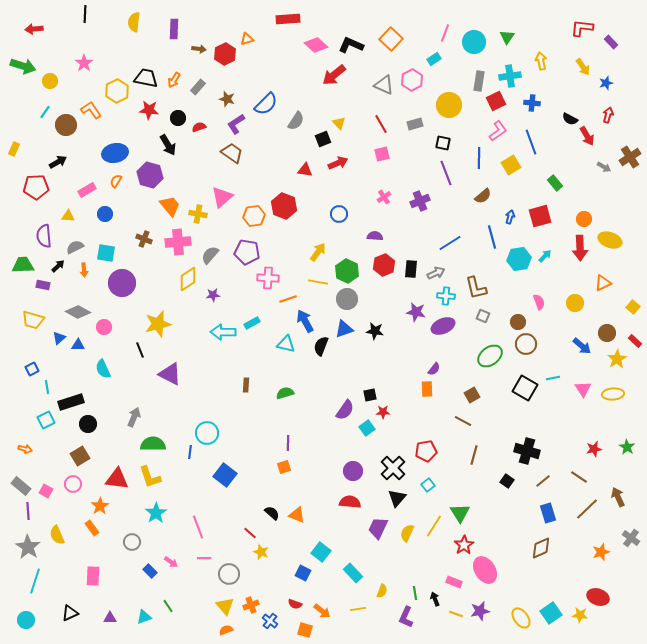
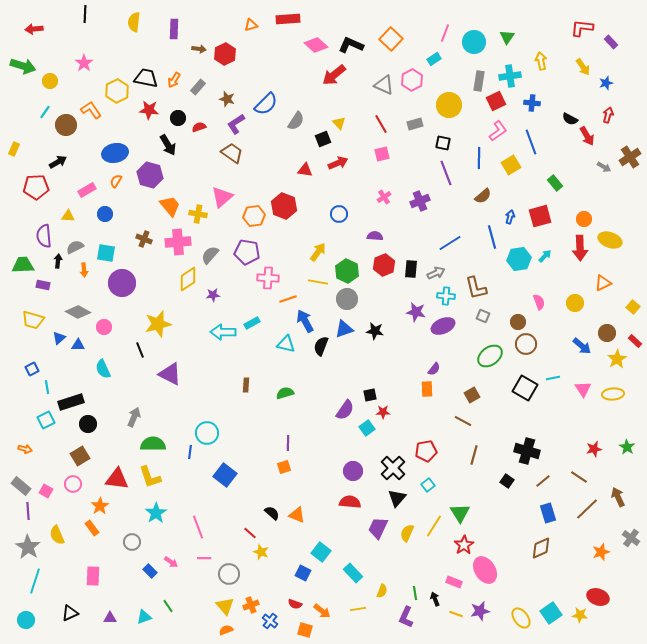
orange triangle at (247, 39): moved 4 px right, 14 px up
black arrow at (58, 266): moved 5 px up; rotated 40 degrees counterclockwise
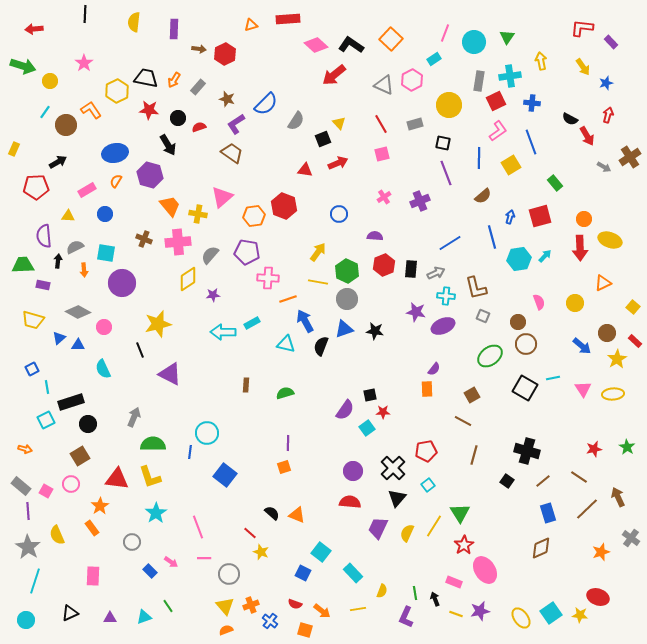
black L-shape at (351, 45): rotated 10 degrees clockwise
pink circle at (73, 484): moved 2 px left
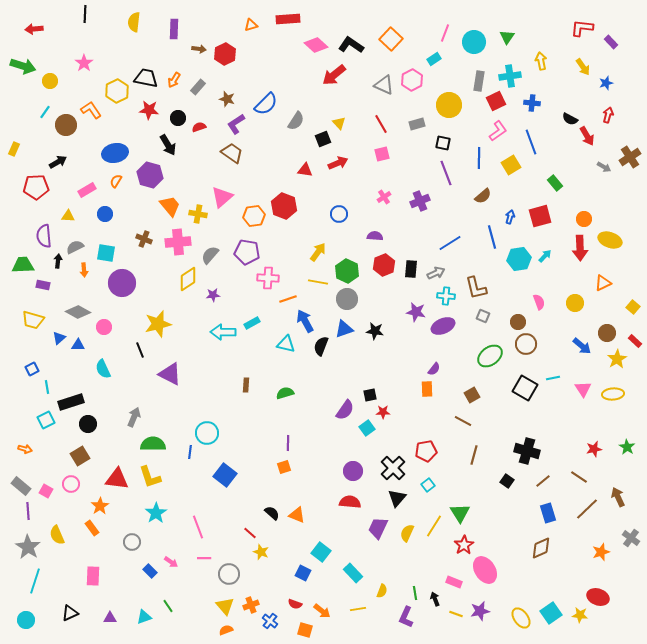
gray rectangle at (415, 124): moved 2 px right
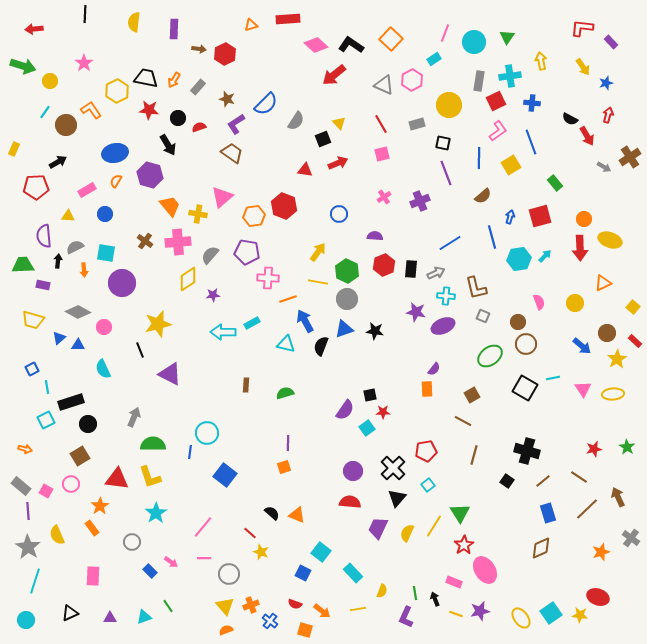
brown cross at (144, 239): moved 1 px right, 2 px down; rotated 14 degrees clockwise
pink line at (198, 527): moved 5 px right; rotated 60 degrees clockwise
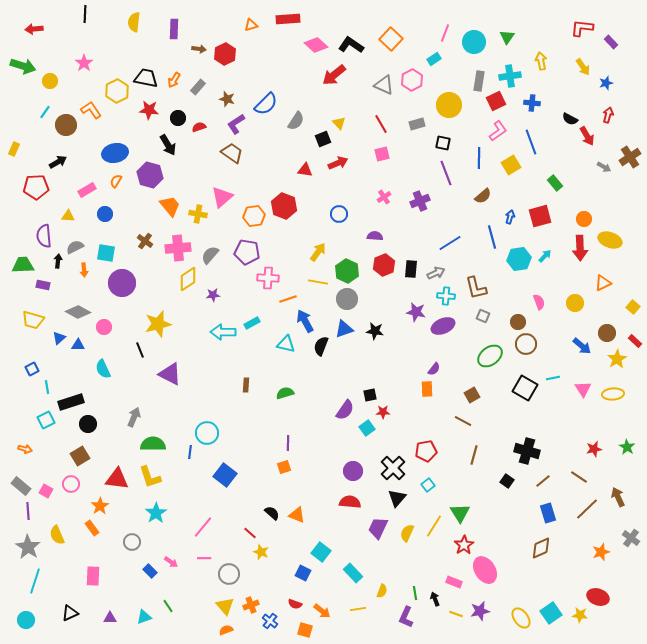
pink cross at (178, 242): moved 6 px down
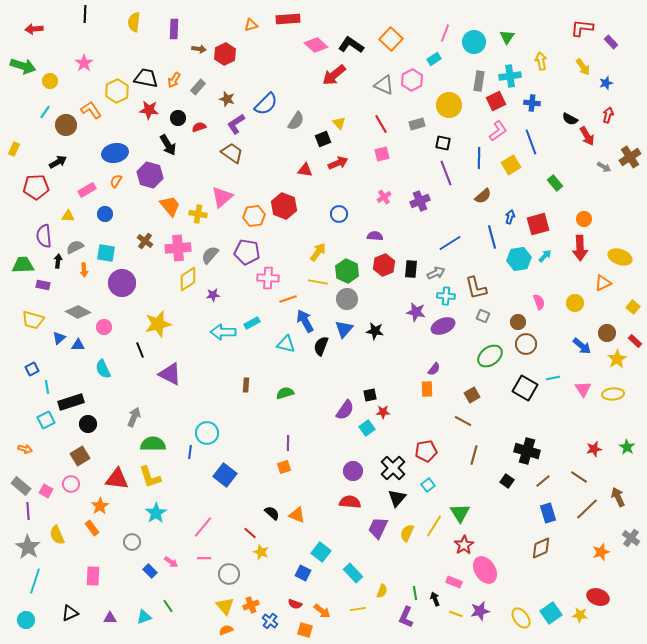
red square at (540, 216): moved 2 px left, 8 px down
yellow ellipse at (610, 240): moved 10 px right, 17 px down
blue triangle at (344, 329): rotated 30 degrees counterclockwise
